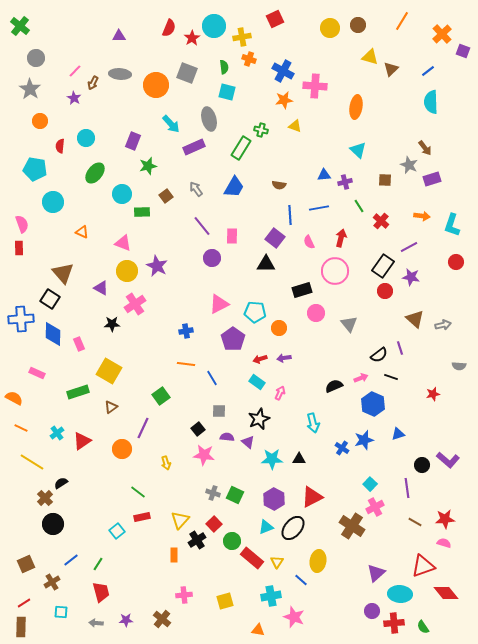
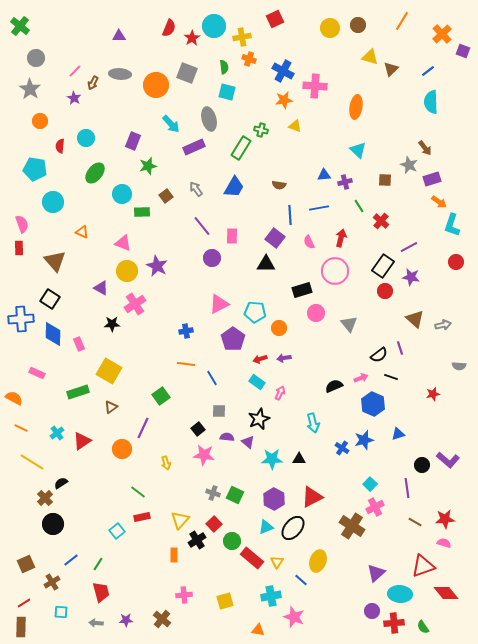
orange arrow at (422, 216): moved 17 px right, 14 px up; rotated 28 degrees clockwise
brown triangle at (63, 273): moved 8 px left, 12 px up
yellow ellipse at (318, 561): rotated 10 degrees clockwise
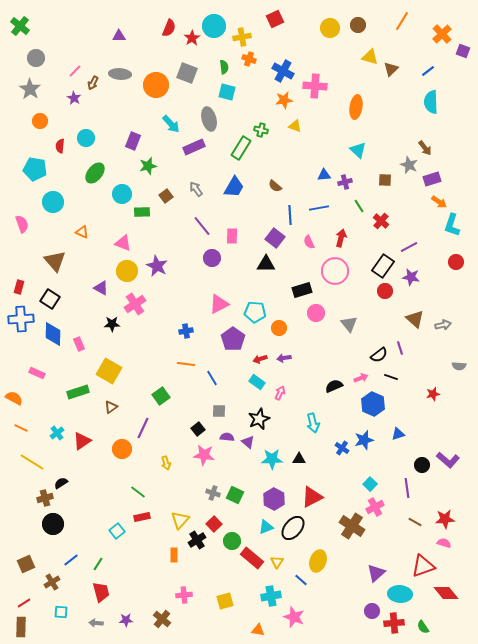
brown semicircle at (279, 185): moved 4 px left, 1 px down; rotated 32 degrees clockwise
red rectangle at (19, 248): moved 39 px down; rotated 16 degrees clockwise
brown cross at (45, 498): rotated 28 degrees clockwise
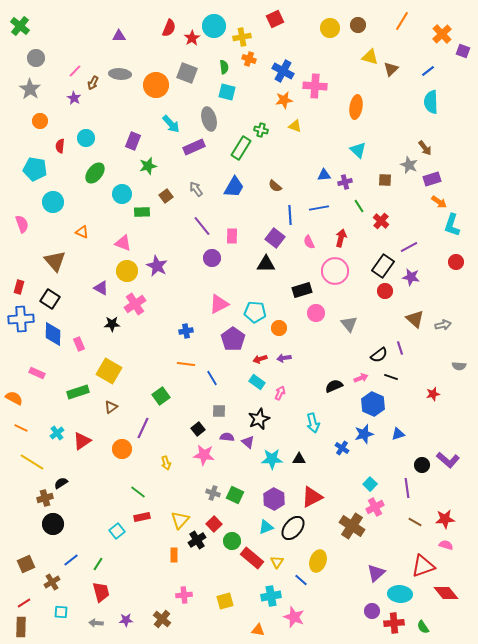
blue star at (364, 440): moved 6 px up
pink semicircle at (444, 543): moved 2 px right, 2 px down
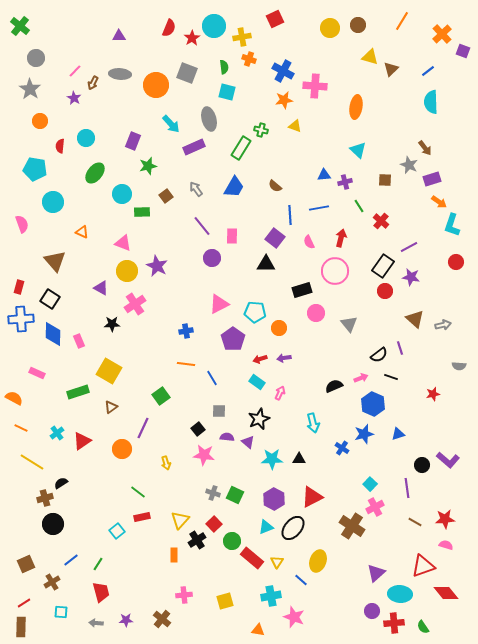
pink rectangle at (79, 344): moved 3 px up
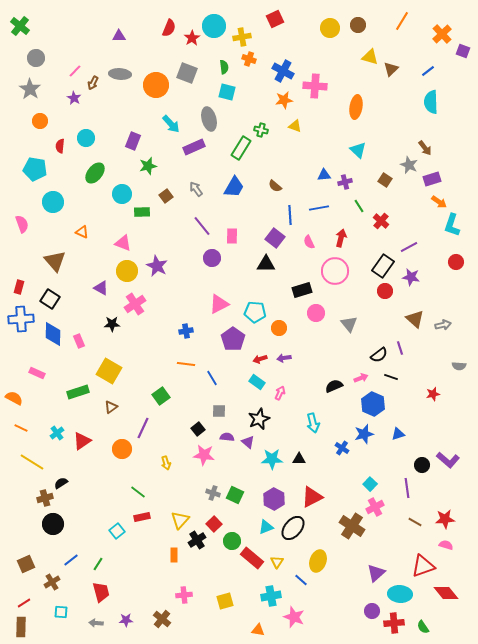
brown square at (385, 180): rotated 32 degrees clockwise
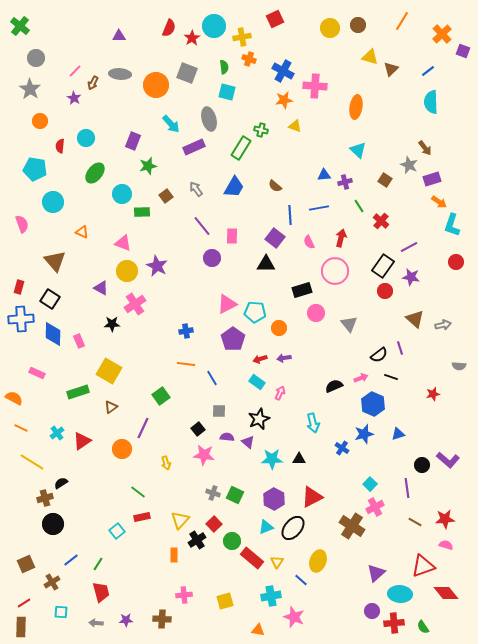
pink triangle at (219, 304): moved 8 px right
brown cross at (162, 619): rotated 36 degrees counterclockwise
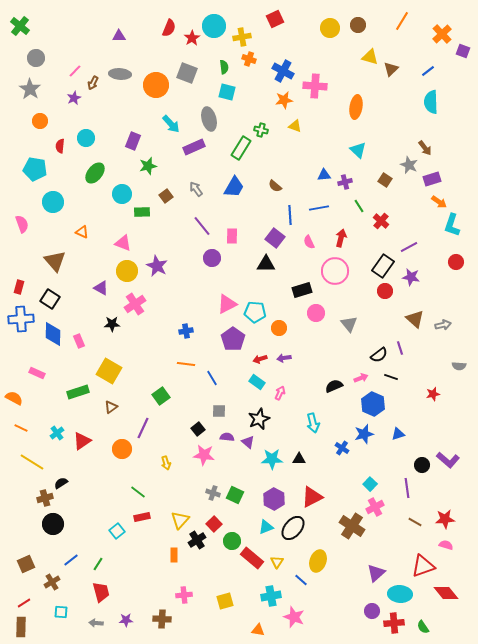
purple star at (74, 98): rotated 16 degrees clockwise
